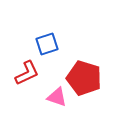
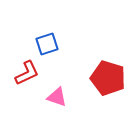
red pentagon: moved 24 px right
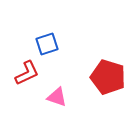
red pentagon: moved 1 px up
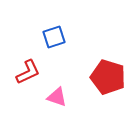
blue square: moved 7 px right, 7 px up
red L-shape: moved 1 px right, 1 px up
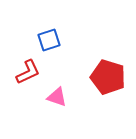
blue square: moved 5 px left, 3 px down
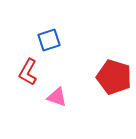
red L-shape: rotated 144 degrees clockwise
red pentagon: moved 6 px right
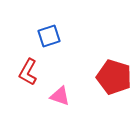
blue square: moved 4 px up
pink triangle: moved 3 px right, 1 px up
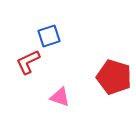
red L-shape: moved 10 px up; rotated 36 degrees clockwise
pink triangle: moved 1 px down
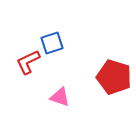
blue square: moved 3 px right, 7 px down
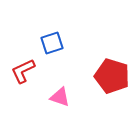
red L-shape: moved 5 px left, 9 px down
red pentagon: moved 2 px left, 1 px up
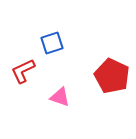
red pentagon: rotated 8 degrees clockwise
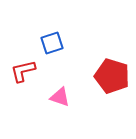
red L-shape: rotated 12 degrees clockwise
red pentagon: rotated 8 degrees counterclockwise
